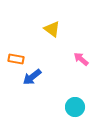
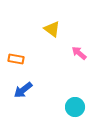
pink arrow: moved 2 px left, 6 px up
blue arrow: moved 9 px left, 13 px down
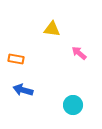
yellow triangle: rotated 30 degrees counterclockwise
blue arrow: rotated 54 degrees clockwise
cyan circle: moved 2 px left, 2 px up
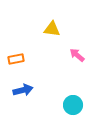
pink arrow: moved 2 px left, 2 px down
orange rectangle: rotated 21 degrees counterclockwise
blue arrow: rotated 150 degrees clockwise
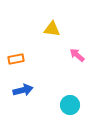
cyan circle: moved 3 px left
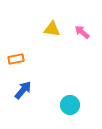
pink arrow: moved 5 px right, 23 px up
blue arrow: rotated 36 degrees counterclockwise
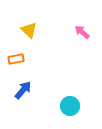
yellow triangle: moved 23 px left, 1 px down; rotated 36 degrees clockwise
cyan circle: moved 1 px down
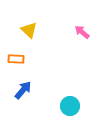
orange rectangle: rotated 14 degrees clockwise
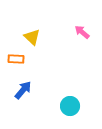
yellow triangle: moved 3 px right, 7 px down
